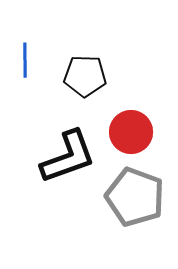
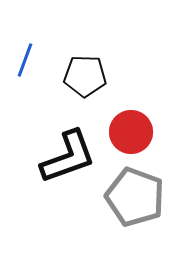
blue line: rotated 20 degrees clockwise
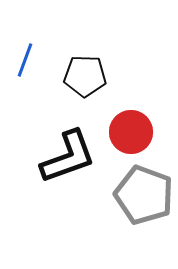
gray pentagon: moved 9 px right, 2 px up
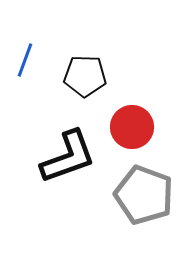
red circle: moved 1 px right, 5 px up
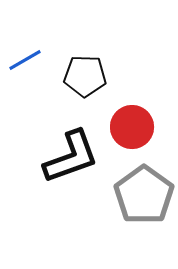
blue line: rotated 40 degrees clockwise
black L-shape: moved 3 px right
gray pentagon: rotated 16 degrees clockwise
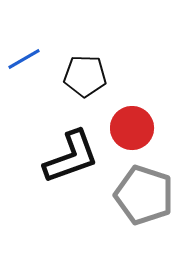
blue line: moved 1 px left, 1 px up
red circle: moved 1 px down
gray pentagon: rotated 18 degrees counterclockwise
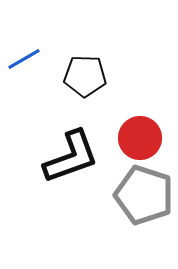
red circle: moved 8 px right, 10 px down
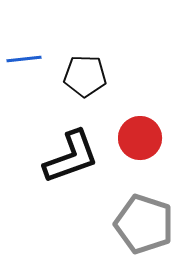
blue line: rotated 24 degrees clockwise
gray pentagon: moved 29 px down
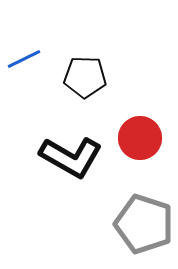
blue line: rotated 20 degrees counterclockwise
black pentagon: moved 1 px down
black L-shape: rotated 50 degrees clockwise
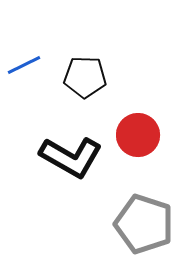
blue line: moved 6 px down
red circle: moved 2 px left, 3 px up
